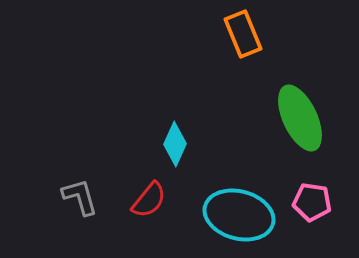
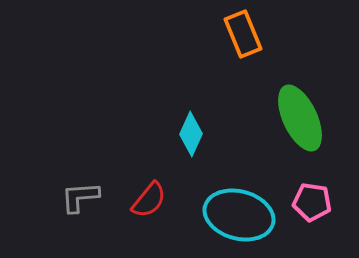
cyan diamond: moved 16 px right, 10 px up
gray L-shape: rotated 78 degrees counterclockwise
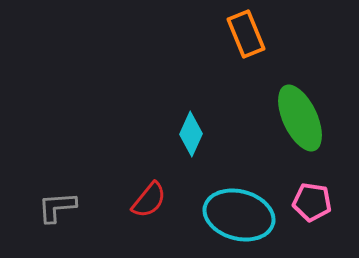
orange rectangle: moved 3 px right
gray L-shape: moved 23 px left, 10 px down
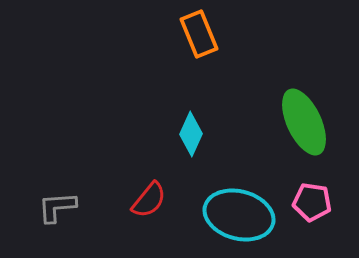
orange rectangle: moved 47 px left
green ellipse: moved 4 px right, 4 px down
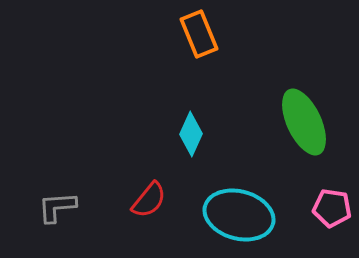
pink pentagon: moved 20 px right, 6 px down
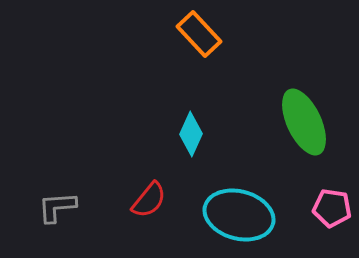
orange rectangle: rotated 21 degrees counterclockwise
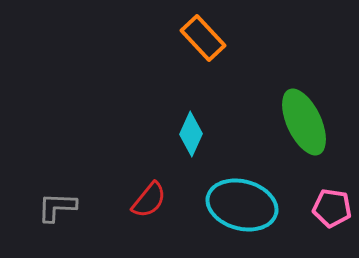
orange rectangle: moved 4 px right, 4 px down
gray L-shape: rotated 6 degrees clockwise
cyan ellipse: moved 3 px right, 10 px up
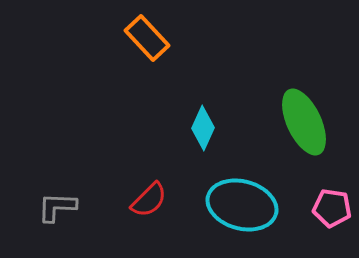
orange rectangle: moved 56 px left
cyan diamond: moved 12 px right, 6 px up
red semicircle: rotated 6 degrees clockwise
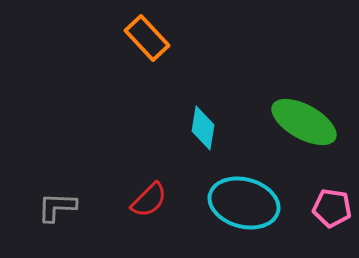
green ellipse: rotated 36 degrees counterclockwise
cyan diamond: rotated 15 degrees counterclockwise
cyan ellipse: moved 2 px right, 2 px up
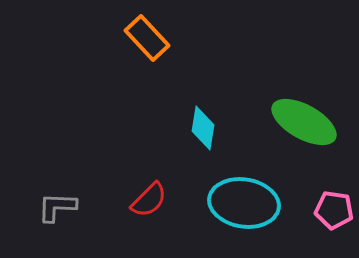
cyan ellipse: rotated 6 degrees counterclockwise
pink pentagon: moved 2 px right, 2 px down
